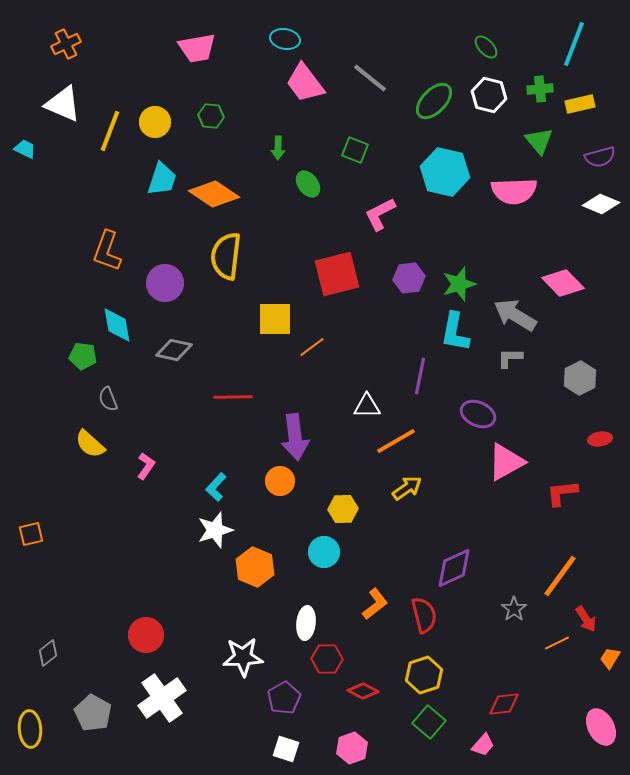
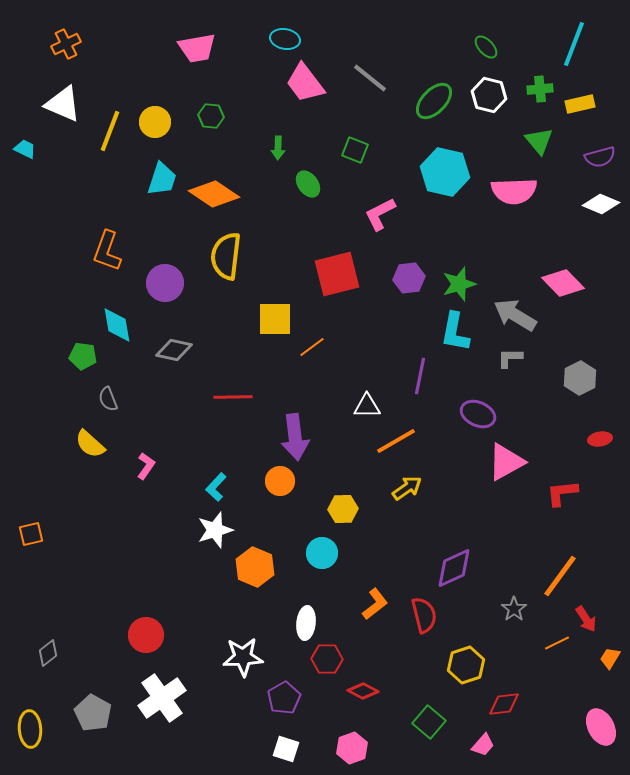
cyan circle at (324, 552): moved 2 px left, 1 px down
yellow hexagon at (424, 675): moved 42 px right, 10 px up
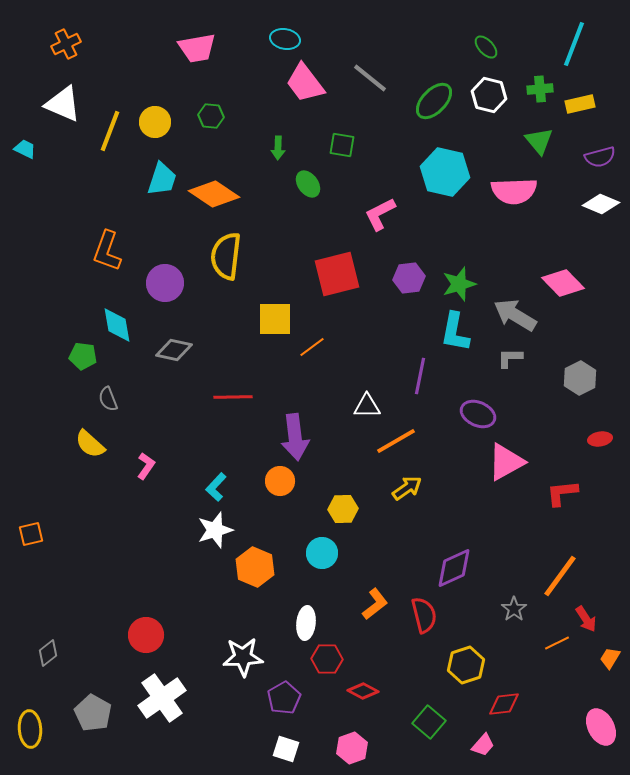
green square at (355, 150): moved 13 px left, 5 px up; rotated 12 degrees counterclockwise
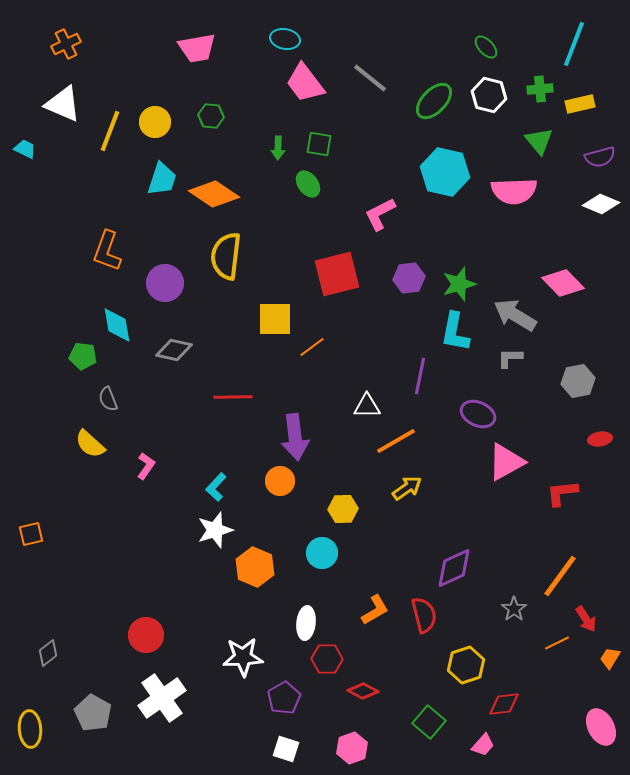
green square at (342, 145): moved 23 px left, 1 px up
gray hexagon at (580, 378): moved 2 px left, 3 px down; rotated 16 degrees clockwise
orange L-shape at (375, 604): moved 6 px down; rotated 8 degrees clockwise
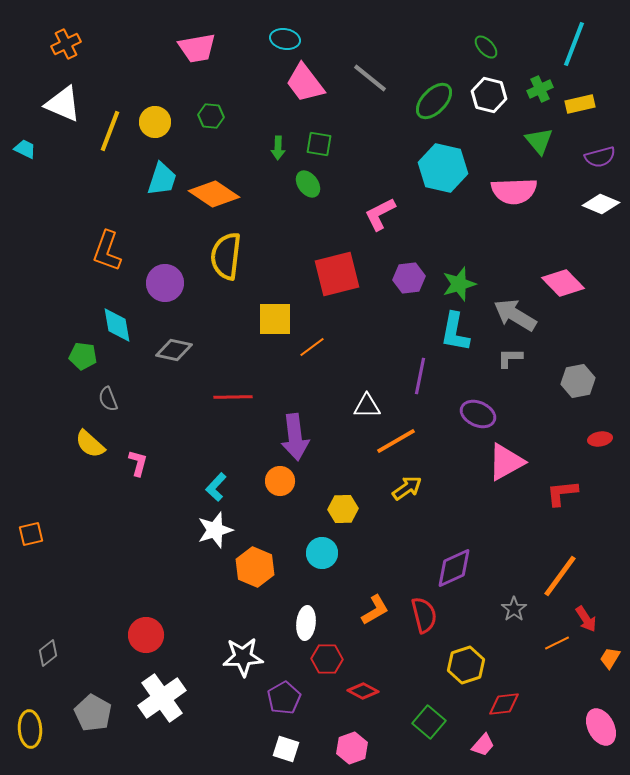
green cross at (540, 89): rotated 20 degrees counterclockwise
cyan hexagon at (445, 172): moved 2 px left, 4 px up
pink L-shape at (146, 466): moved 8 px left, 3 px up; rotated 20 degrees counterclockwise
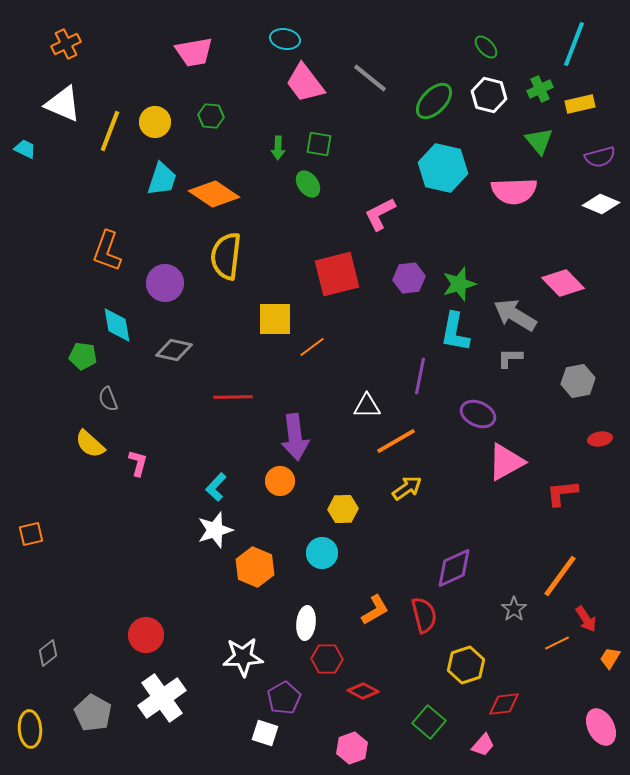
pink trapezoid at (197, 48): moved 3 px left, 4 px down
white square at (286, 749): moved 21 px left, 16 px up
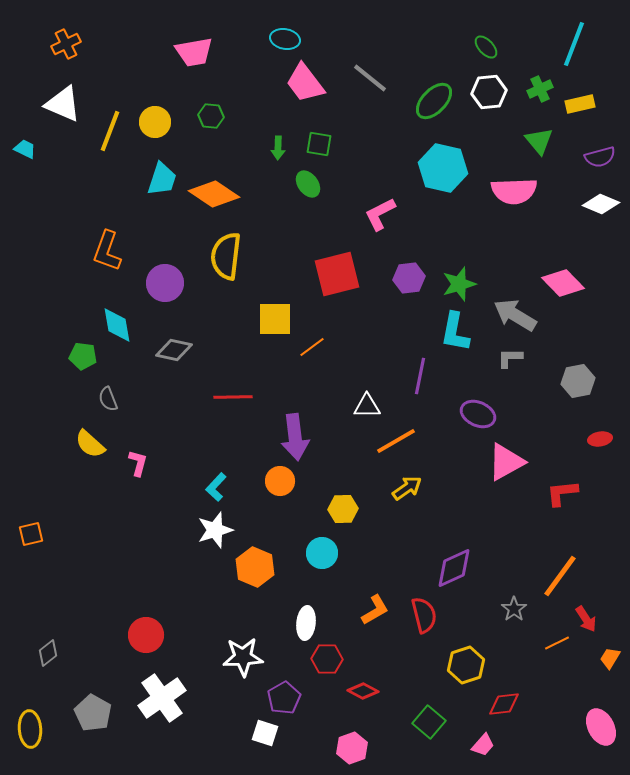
white hexagon at (489, 95): moved 3 px up; rotated 20 degrees counterclockwise
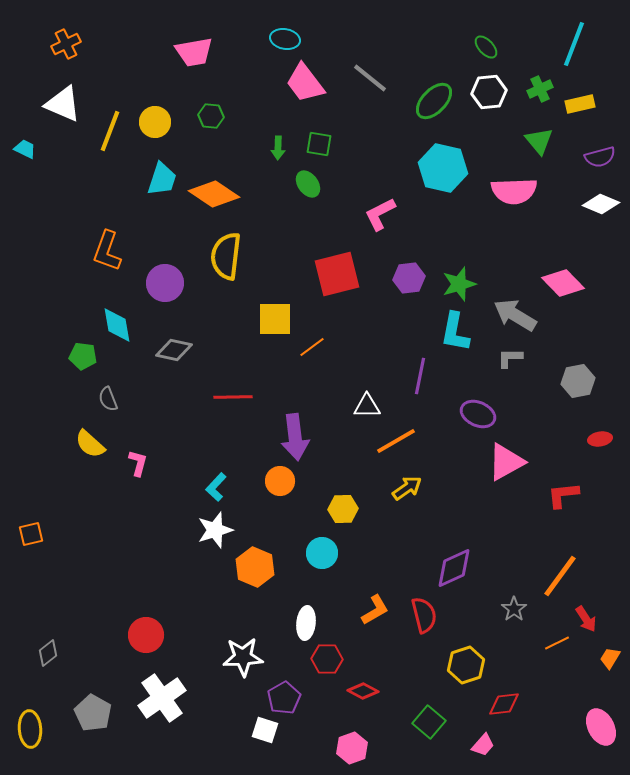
red L-shape at (562, 493): moved 1 px right, 2 px down
white square at (265, 733): moved 3 px up
